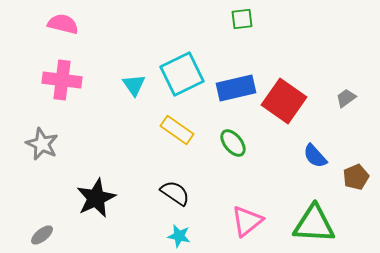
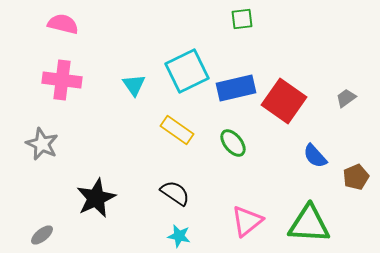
cyan square: moved 5 px right, 3 px up
green triangle: moved 5 px left
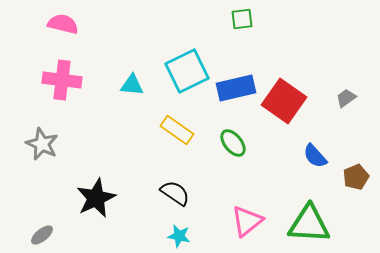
cyan triangle: moved 2 px left; rotated 50 degrees counterclockwise
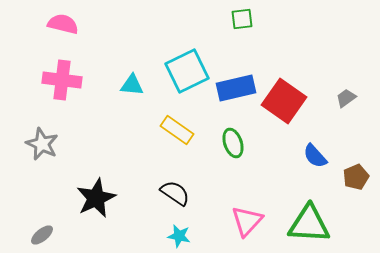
green ellipse: rotated 20 degrees clockwise
pink triangle: rotated 8 degrees counterclockwise
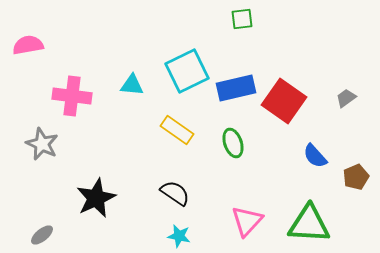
pink semicircle: moved 35 px left, 21 px down; rotated 24 degrees counterclockwise
pink cross: moved 10 px right, 16 px down
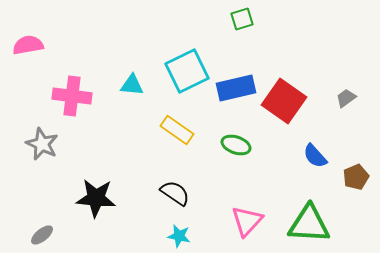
green square: rotated 10 degrees counterclockwise
green ellipse: moved 3 px right, 2 px down; rotated 52 degrees counterclockwise
black star: rotated 30 degrees clockwise
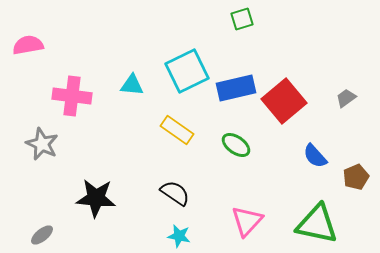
red square: rotated 15 degrees clockwise
green ellipse: rotated 16 degrees clockwise
green triangle: moved 8 px right; rotated 9 degrees clockwise
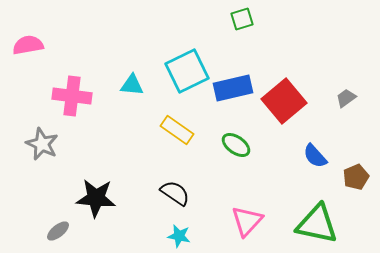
blue rectangle: moved 3 px left
gray ellipse: moved 16 px right, 4 px up
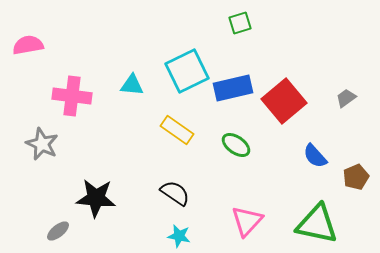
green square: moved 2 px left, 4 px down
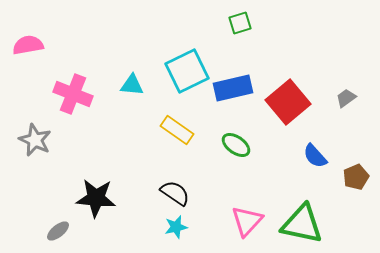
pink cross: moved 1 px right, 2 px up; rotated 15 degrees clockwise
red square: moved 4 px right, 1 px down
gray star: moved 7 px left, 4 px up
green triangle: moved 15 px left
cyan star: moved 3 px left, 9 px up; rotated 25 degrees counterclockwise
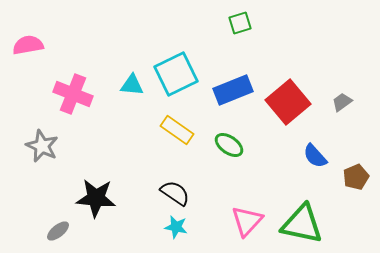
cyan square: moved 11 px left, 3 px down
blue rectangle: moved 2 px down; rotated 9 degrees counterclockwise
gray trapezoid: moved 4 px left, 4 px down
gray star: moved 7 px right, 6 px down
green ellipse: moved 7 px left
cyan star: rotated 25 degrees clockwise
